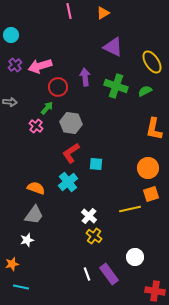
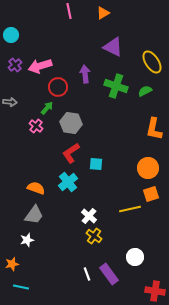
purple arrow: moved 3 px up
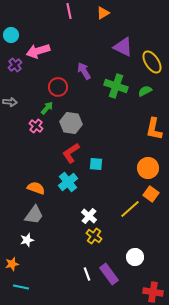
purple triangle: moved 10 px right
pink arrow: moved 2 px left, 15 px up
purple arrow: moved 1 px left, 3 px up; rotated 24 degrees counterclockwise
orange square: rotated 35 degrees counterclockwise
yellow line: rotated 30 degrees counterclockwise
red cross: moved 2 px left, 1 px down
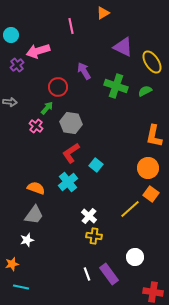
pink line: moved 2 px right, 15 px down
purple cross: moved 2 px right
orange L-shape: moved 7 px down
cyan square: moved 1 px down; rotated 32 degrees clockwise
yellow cross: rotated 28 degrees counterclockwise
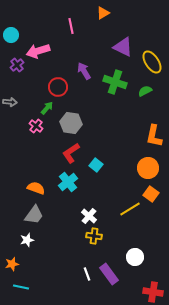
green cross: moved 1 px left, 4 px up
yellow line: rotated 10 degrees clockwise
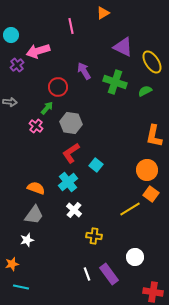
orange circle: moved 1 px left, 2 px down
white cross: moved 15 px left, 6 px up
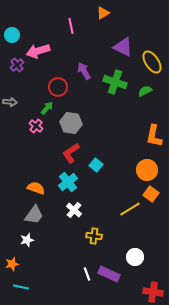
cyan circle: moved 1 px right
purple rectangle: rotated 30 degrees counterclockwise
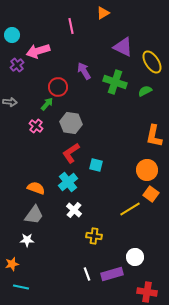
green arrow: moved 4 px up
cyan square: rotated 24 degrees counterclockwise
white star: rotated 16 degrees clockwise
purple rectangle: moved 3 px right; rotated 40 degrees counterclockwise
red cross: moved 6 px left
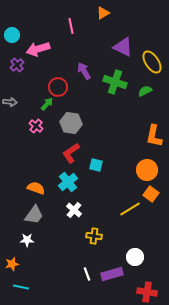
pink arrow: moved 2 px up
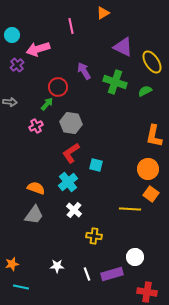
pink cross: rotated 24 degrees clockwise
orange circle: moved 1 px right, 1 px up
yellow line: rotated 35 degrees clockwise
white star: moved 30 px right, 26 px down
